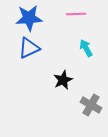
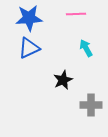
gray cross: rotated 30 degrees counterclockwise
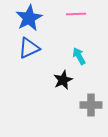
blue star: rotated 24 degrees counterclockwise
cyan arrow: moved 7 px left, 8 px down
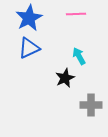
black star: moved 2 px right, 2 px up
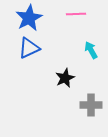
cyan arrow: moved 12 px right, 6 px up
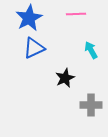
blue triangle: moved 5 px right
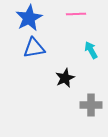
blue triangle: rotated 15 degrees clockwise
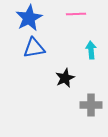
cyan arrow: rotated 24 degrees clockwise
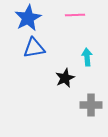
pink line: moved 1 px left, 1 px down
blue star: moved 1 px left
cyan arrow: moved 4 px left, 7 px down
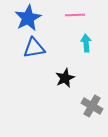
cyan arrow: moved 1 px left, 14 px up
gray cross: moved 1 px right, 1 px down; rotated 30 degrees clockwise
